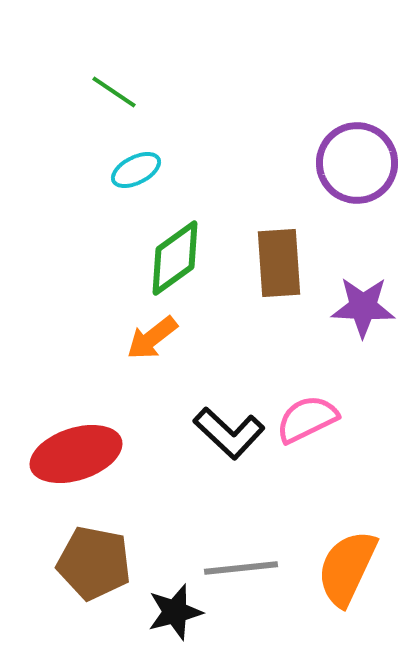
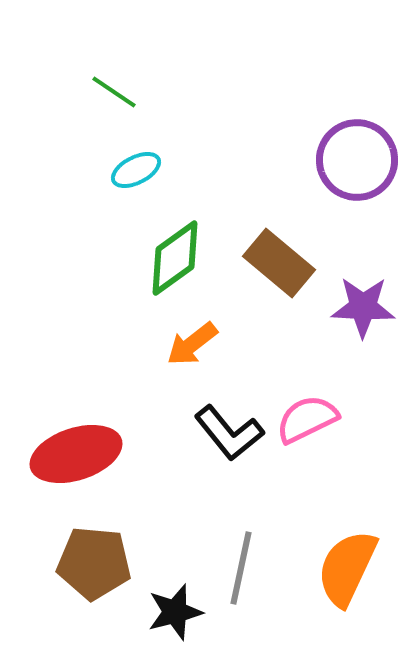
purple circle: moved 3 px up
brown rectangle: rotated 46 degrees counterclockwise
orange arrow: moved 40 px right, 6 px down
black L-shape: rotated 8 degrees clockwise
brown pentagon: rotated 6 degrees counterclockwise
gray line: rotated 72 degrees counterclockwise
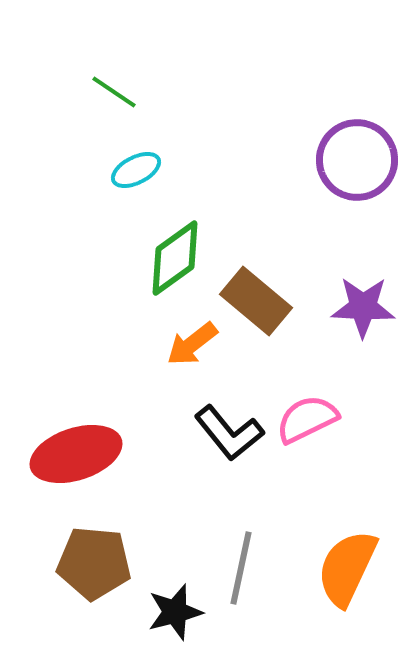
brown rectangle: moved 23 px left, 38 px down
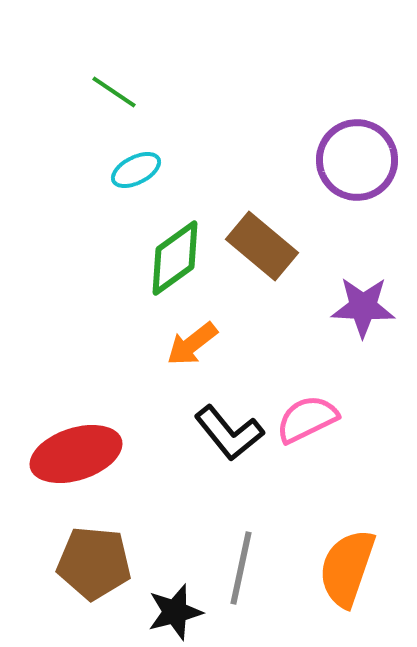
brown rectangle: moved 6 px right, 55 px up
orange semicircle: rotated 6 degrees counterclockwise
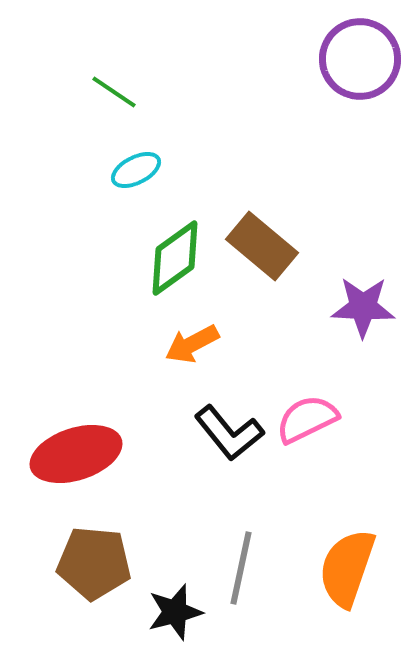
purple circle: moved 3 px right, 101 px up
orange arrow: rotated 10 degrees clockwise
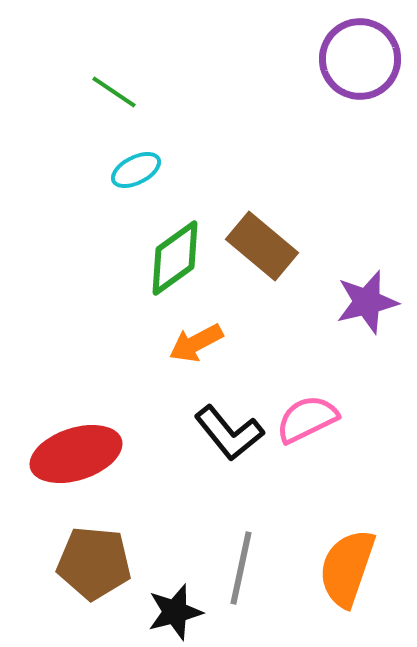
purple star: moved 4 px right, 5 px up; rotated 16 degrees counterclockwise
orange arrow: moved 4 px right, 1 px up
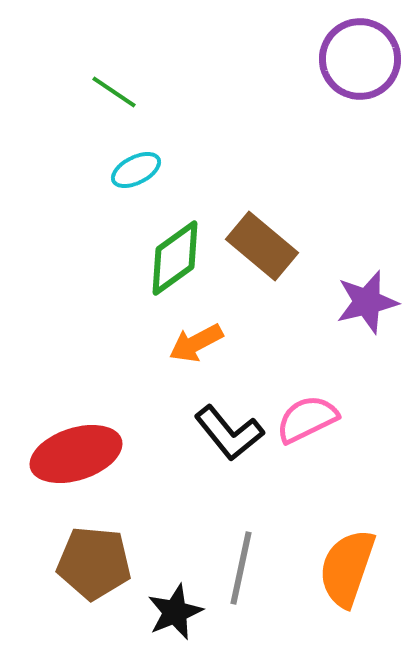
black star: rotated 8 degrees counterclockwise
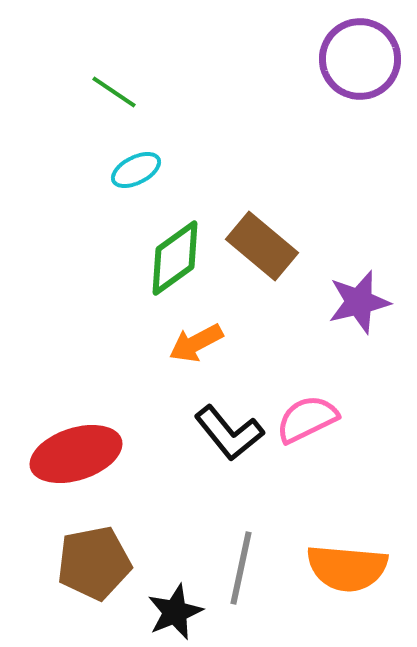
purple star: moved 8 px left
brown pentagon: rotated 16 degrees counterclockwise
orange semicircle: rotated 104 degrees counterclockwise
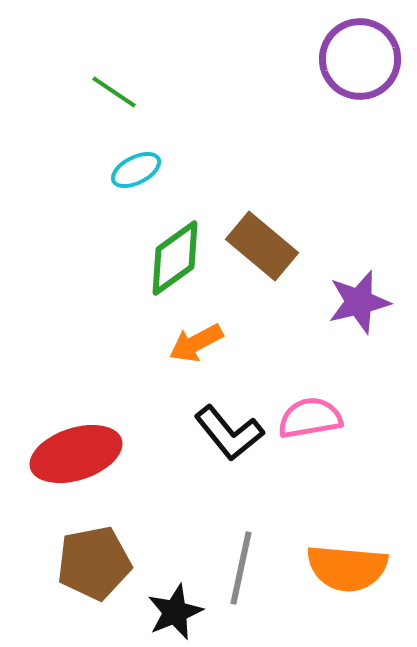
pink semicircle: moved 3 px right, 1 px up; rotated 16 degrees clockwise
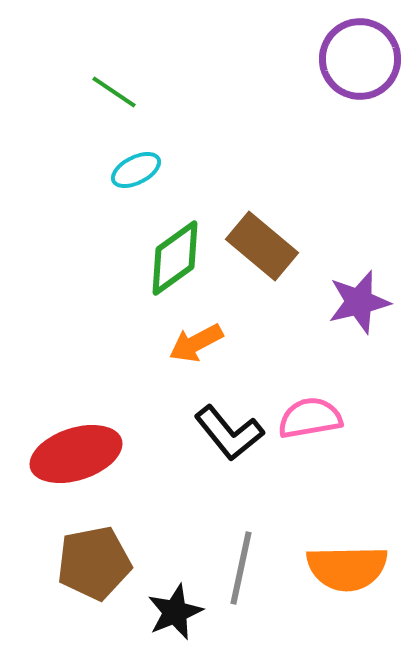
orange semicircle: rotated 6 degrees counterclockwise
